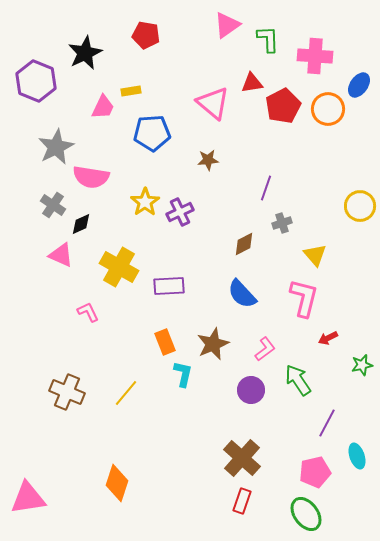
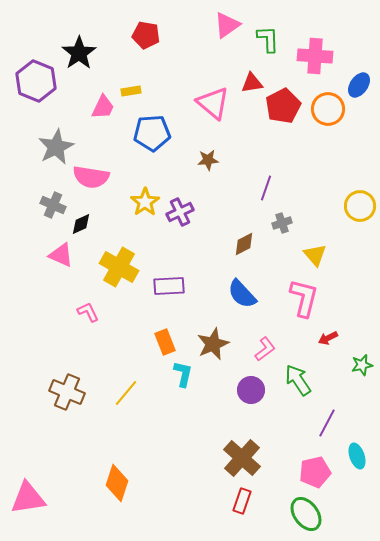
black star at (85, 53): moved 6 px left; rotated 8 degrees counterclockwise
gray cross at (53, 205): rotated 10 degrees counterclockwise
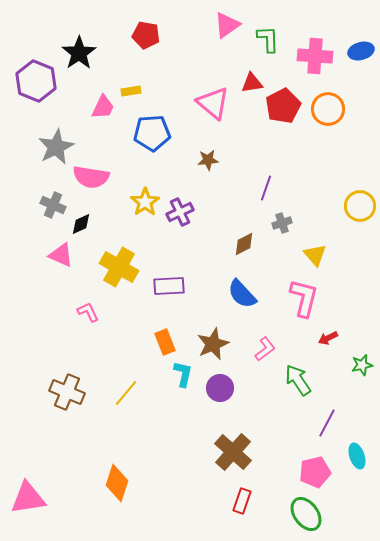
blue ellipse at (359, 85): moved 2 px right, 34 px up; rotated 40 degrees clockwise
purple circle at (251, 390): moved 31 px left, 2 px up
brown cross at (242, 458): moved 9 px left, 6 px up
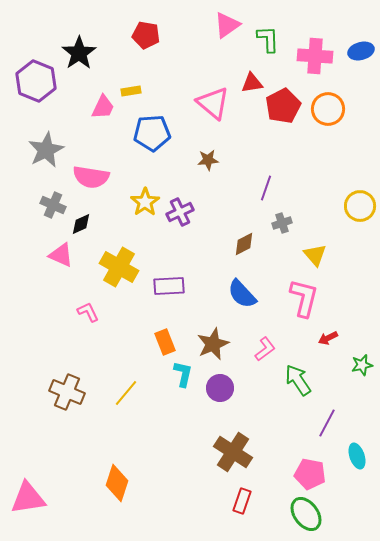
gray star at (56, 147): moved 10 px left, 3 px down
brown cross at (233, 452): rotated 9 degrees counterclockwise
pink pentagon at (315, 472): moved 5 px left, 2 px down; rotated 24 degrees clockwise
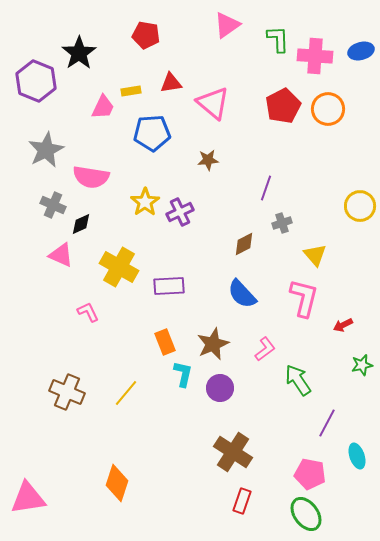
green L-shape at (268, 39): moved 10 px right
red triangle at (252, 83): moved 81 px left
red arrow at (328, 338): moved 15 px right, 13 px up
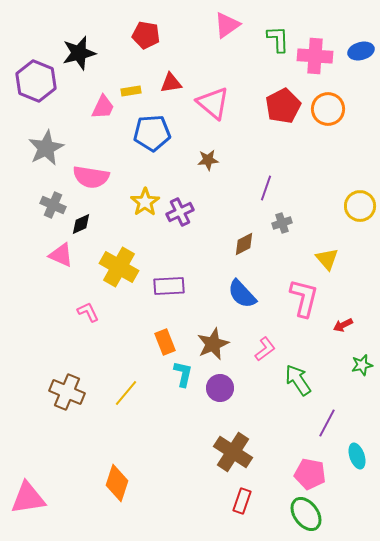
black star at (79, 53): rotated 20 degrees clockwise
gray star at (46, 150): moved 2 px up
yellow triangle at (315, 255): moved 12 px right, 4 px down
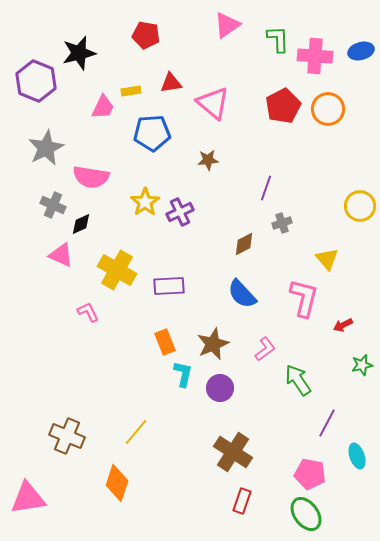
yellow cross at (119, 267): moved 2 px left, 3 px down
brown cross at (67, 392): moved 44 px down
yellow line at (126, 393): moved 10 px right, 39 px down
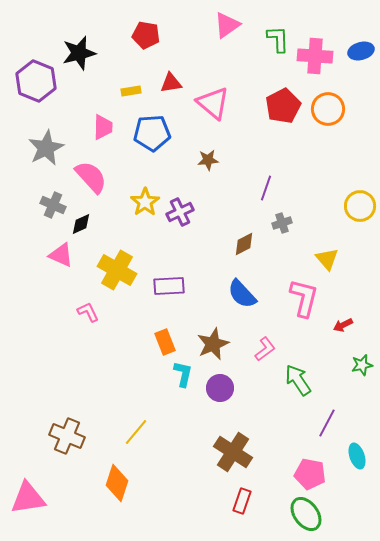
pink trapezoid at (103, 107): moved 20 px down; rotated 24 degrees counterclockwise
pink semicircle at (91, 177): rotated 141 degrees counterclockwise
